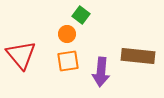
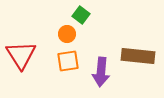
red triangle: rotated 8 degrees clockwise
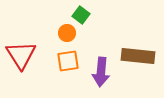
orange circle: moved 1 px up
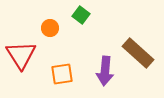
orange circle: moved 17 px left, 5 px up
brown rectangle: moved 3 px up; rotated 36 degrees clockwise
orange square: moved 6 px left, 13 px down
purple arrow: moved 4 px right, 1 px up
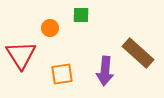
green square: rotated 36 degrees counterclockwise
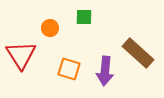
green square: moved 3 px right, 2 px down
orange square: moved 7 px right, 5 px up; rotated 25 degrees clockwise
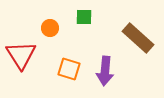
brown rectangle: moved 15 px up
